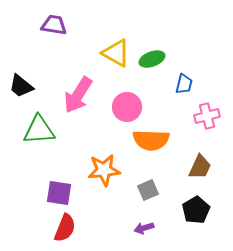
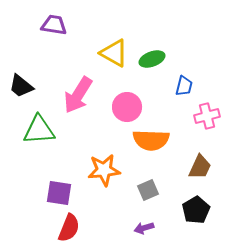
yellow triangle: moved 2 px left
blue trapezoid: moved 2 px down
red semicircle: moved 4 px right
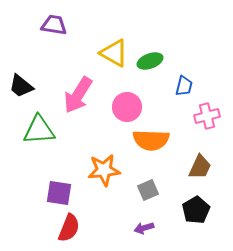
green ellipse: moved 2 px left, 2 px down
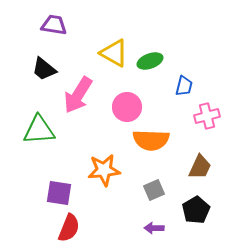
black trapezoid: moved 23 px right, 17 px up
gray square: moved 6 px right
purple arrow: moved 10 px right; rotated 18 degrees clockwise
